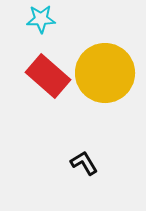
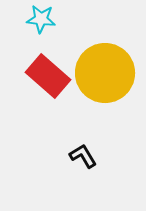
cyan star: rotated 8 degrees clockwise
black L-shape: moved 1 px left, 7 px up
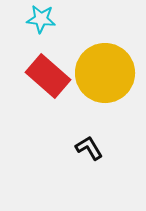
black L-shape: moved 6 px right, 8 px up
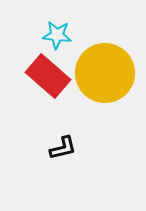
cyan star: moved 16 px right, 16 px down
black L-shape: moved 26 px left; rotated 108 degrees clockwise
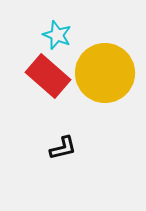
cyan star: rotated 16 degrees clockwise
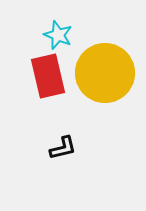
cyan star: moved 1 px right
red rectangle: rotated 36 degrees clockwise
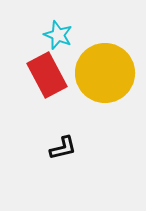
red rectangle: moved 1 px left, 1 px up; rotated 15 degrees counterclockwise
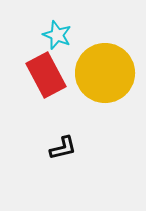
cyan star: moved 1 px left
red rectangle: moved 1 px left
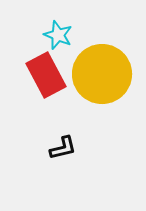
cyan star: moved 1 px right
yellow circle: moved 3 px left, 1 px down
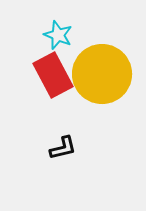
red rectangle: moved 7 px right
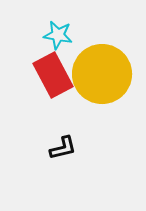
cyan star: rotated 12 degrees counterclockwise
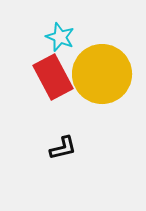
cyan star: moved 2 px right, 2 px down; rotated 12 degrees clockwise
red rectangle: moved 2 px down
